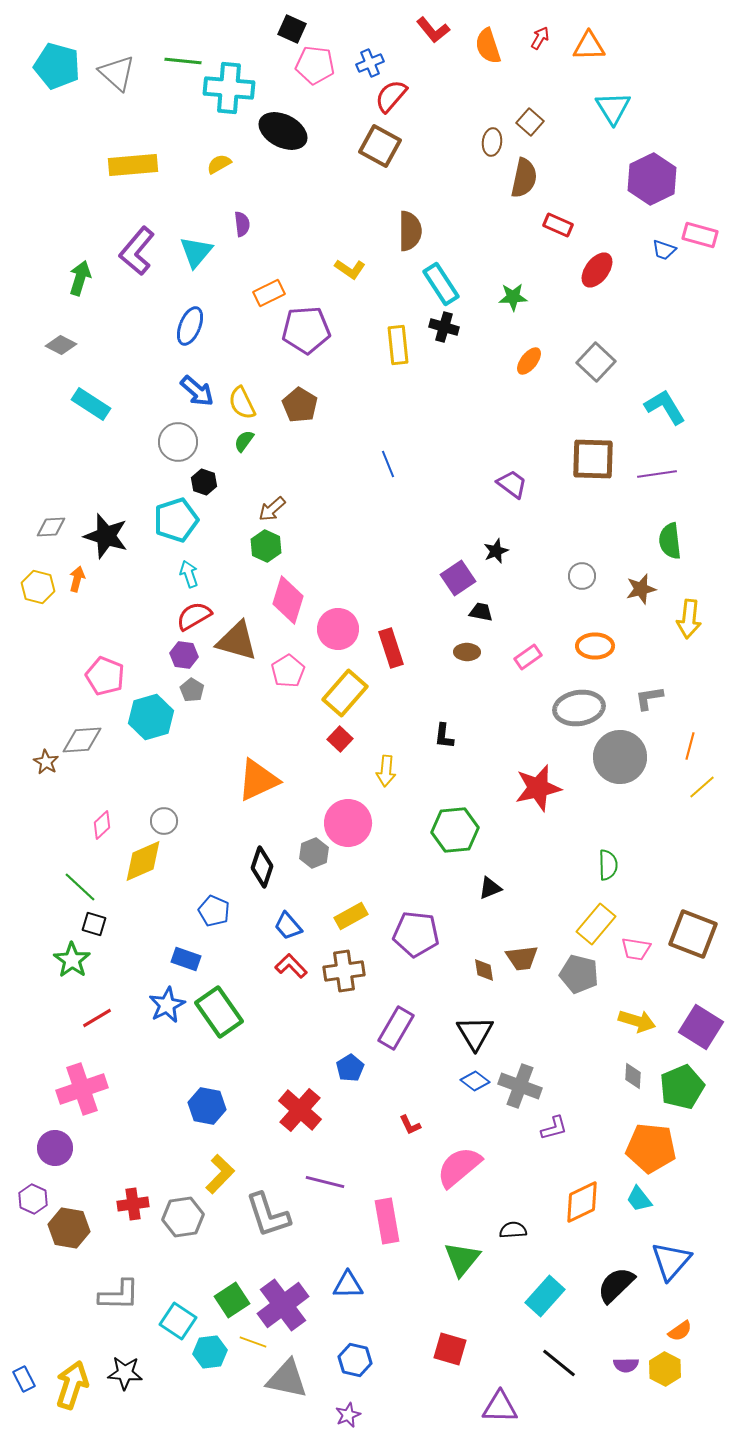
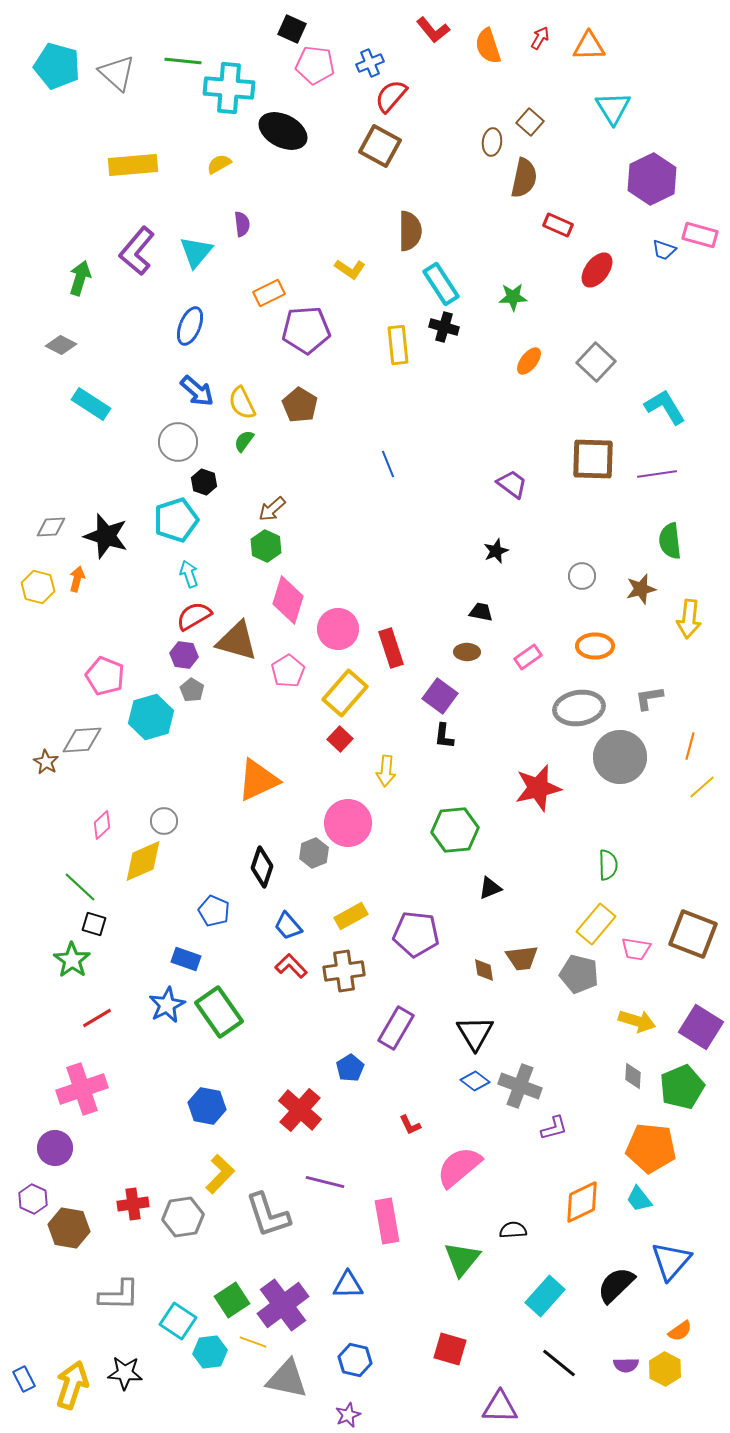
purple square at (458, 578): moved 18 px left, 118 px down; rotated 20 degrees counterclockwise
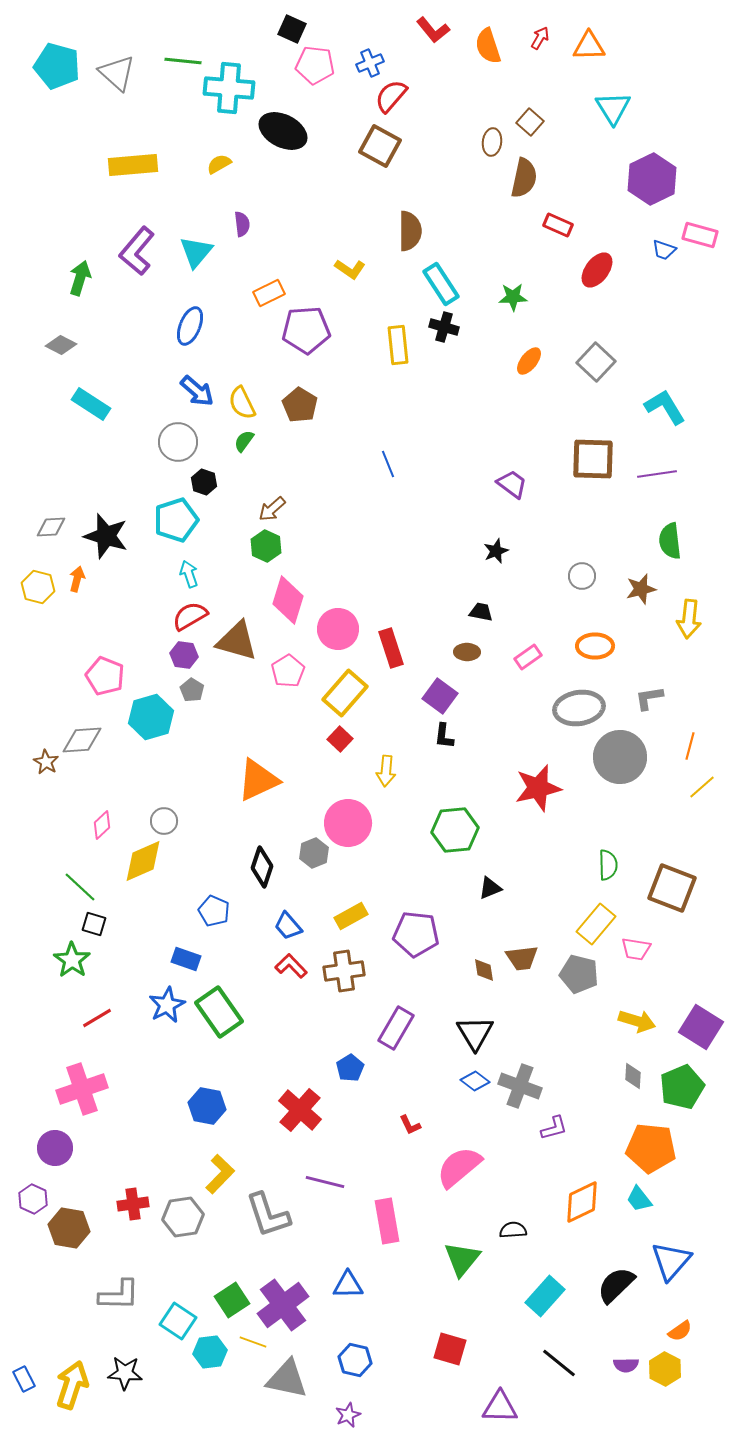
red semicircle at (194, 616): moved 4 px left
brown square at (693, 934): moved 21 px left, 46 px up
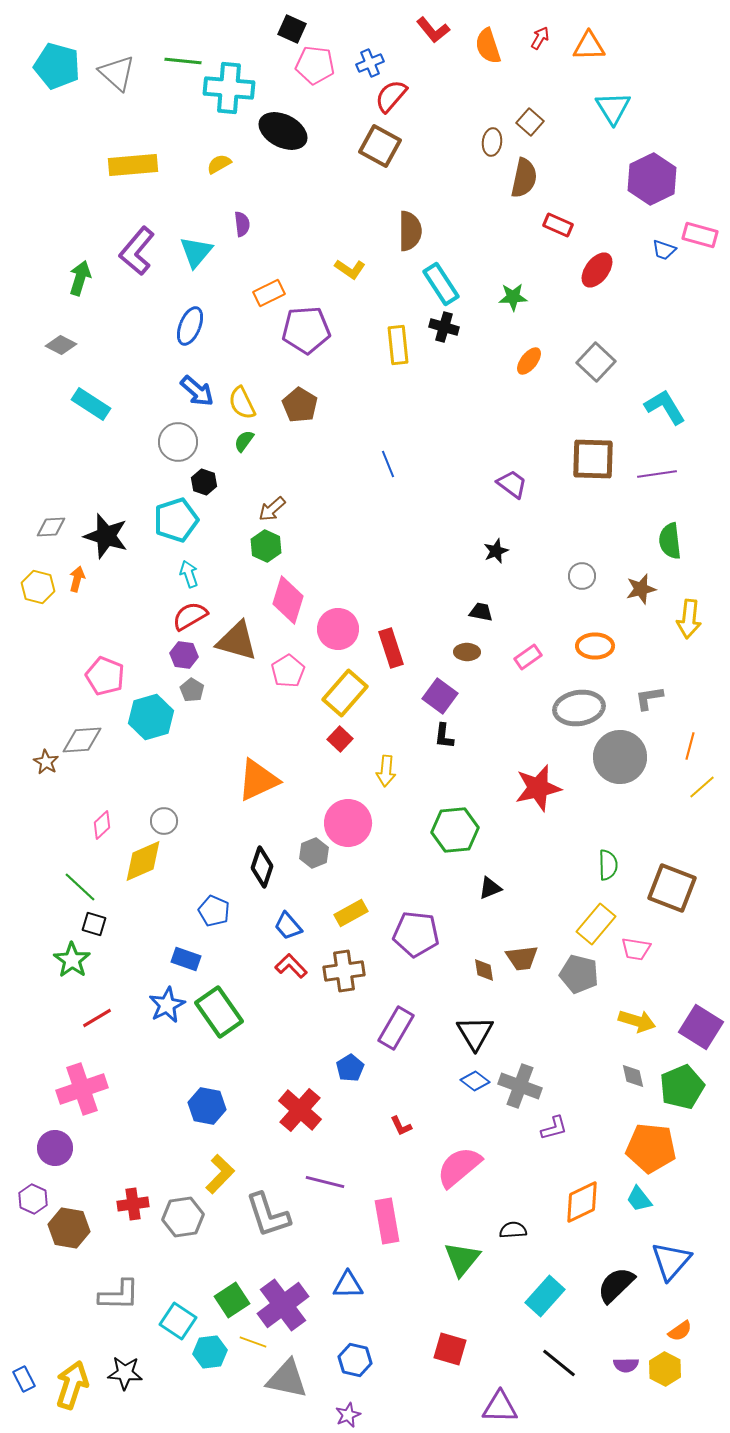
yellow rectangle at (351, 916): moved 3 px up
gray diamond at (633, 1076): rotated 16 degrees counterclockwise
red L-shape at (410, 1125): moved 9 px left, 1 px down
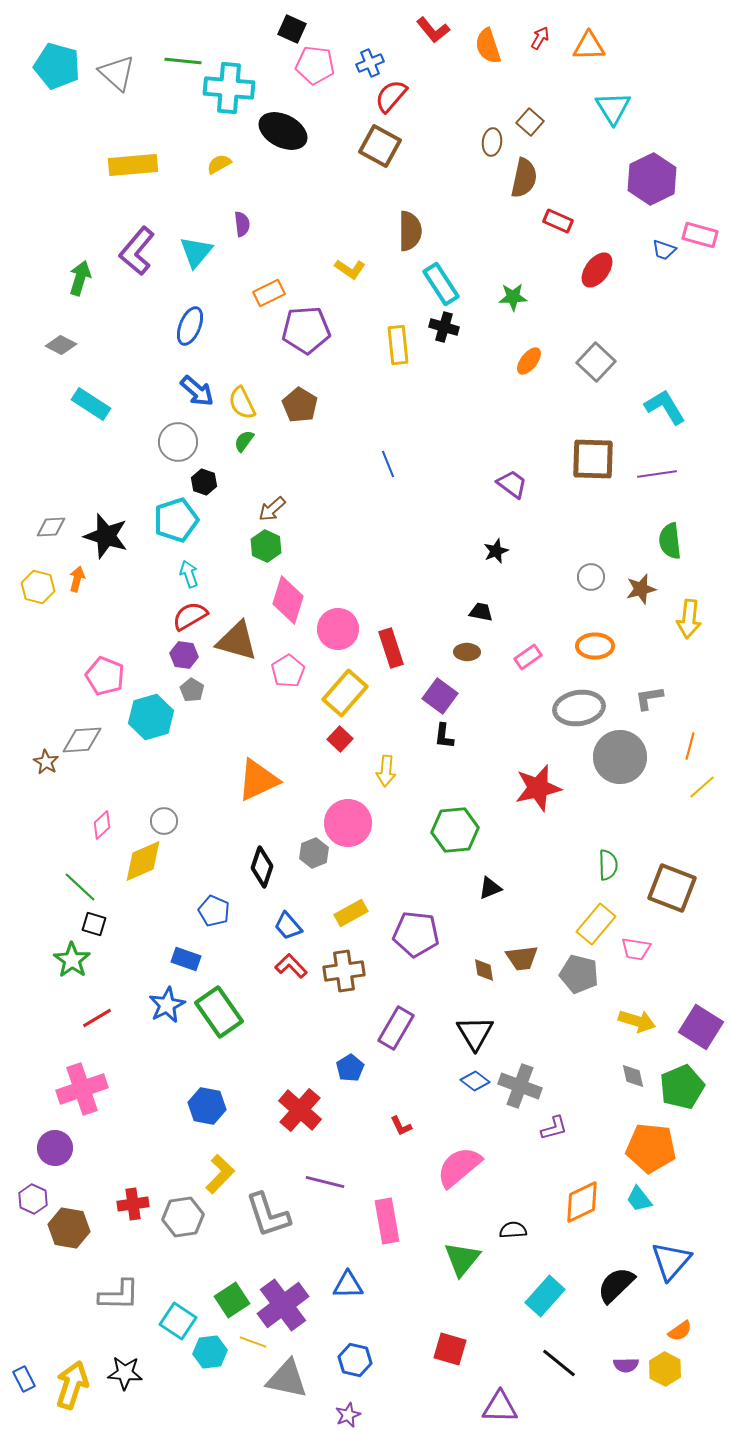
red rectangle at (558, 225): moved 4 px up
gray circle at (582, 576): moved 9 px right, 1 px down
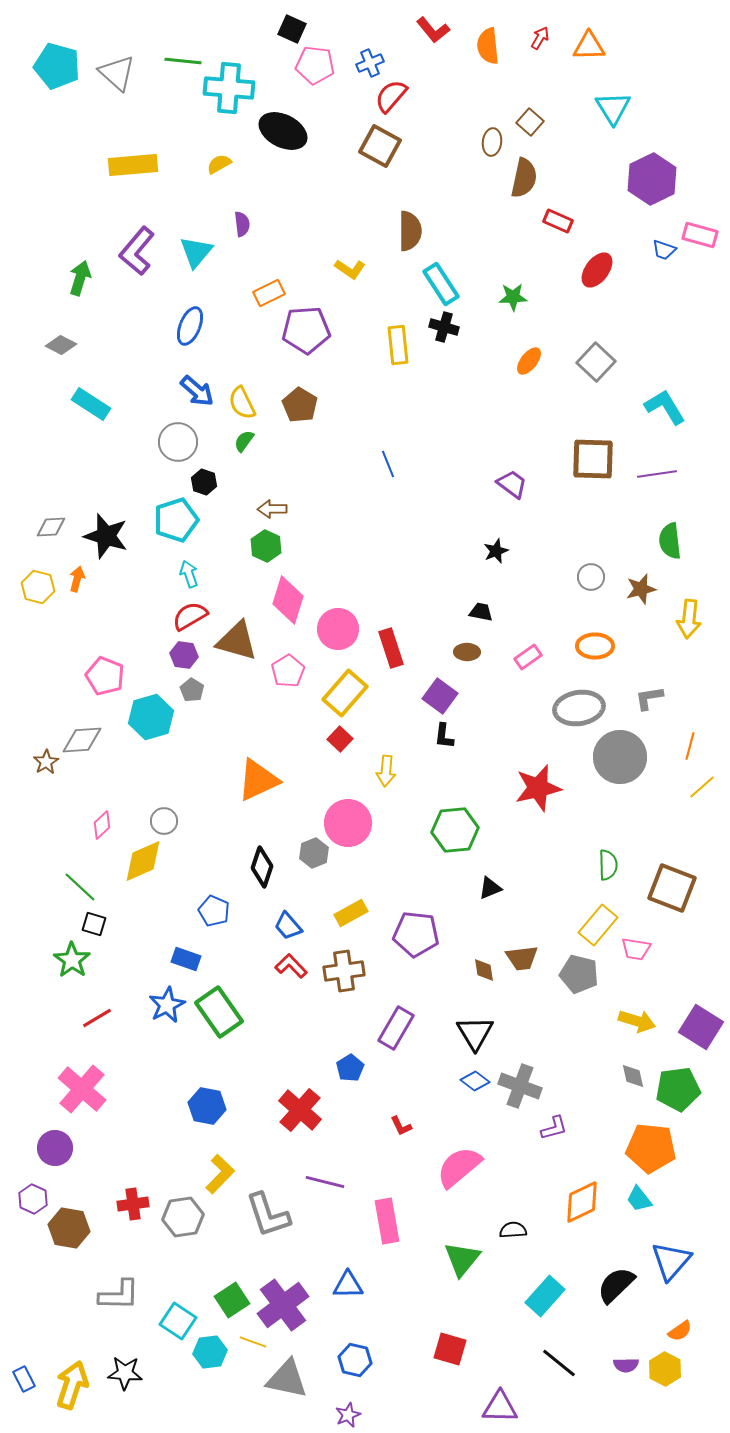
orange semicircle at (488, 46): rotated 12 degrees clockwise
brown arrow at (272, 509): rotated 40 degrees clockwise
brown star at (46, 762): rotated 10 degrees clockwise
yellow rectangle at (596, 924): moved 2 px right, 1 px down
green pentagon at (682, 1087): moved 4 px left, 2 px down; rotated 15 degrees clockwise
pink cross at (82, 1089): rotated 30 degrees counterclockwise
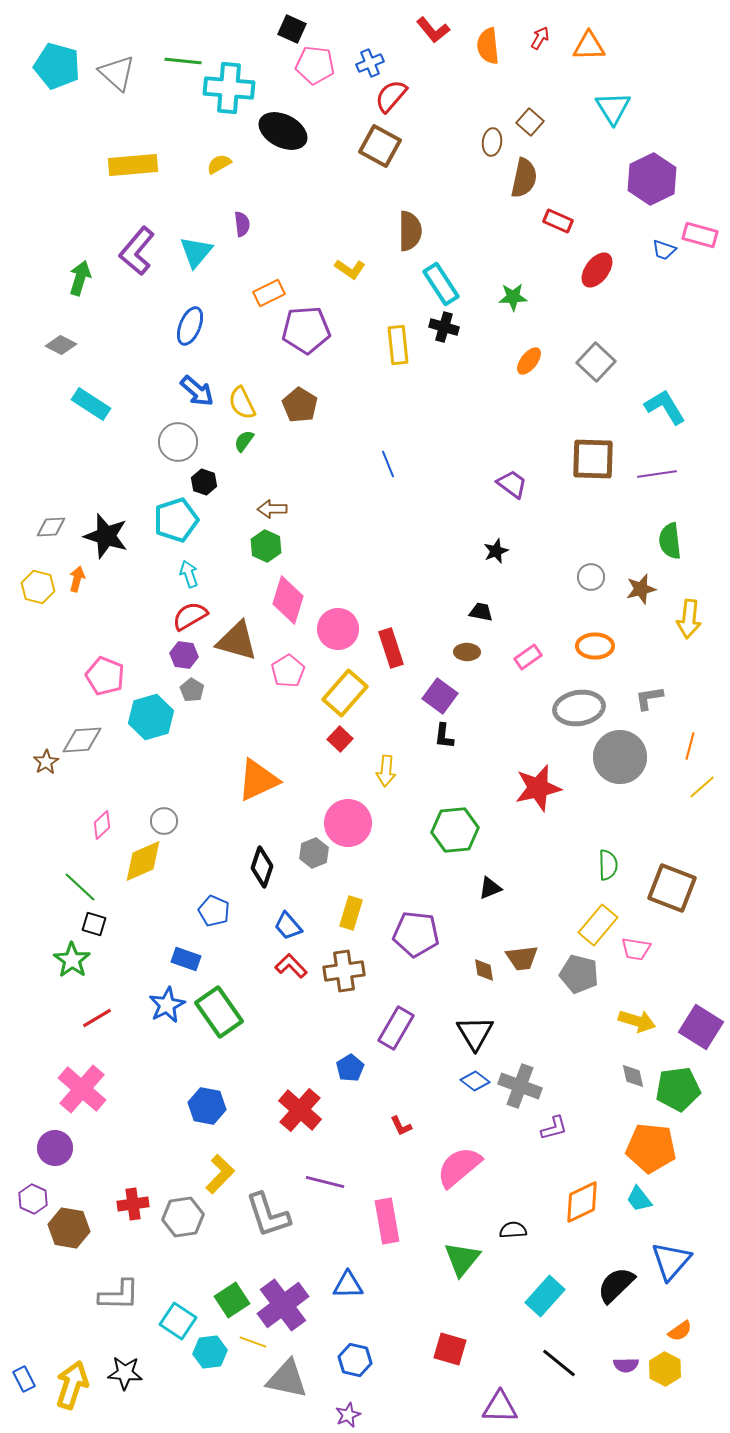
yellow rectangle at (351, 913): rotated 44 degrees counterclockwise
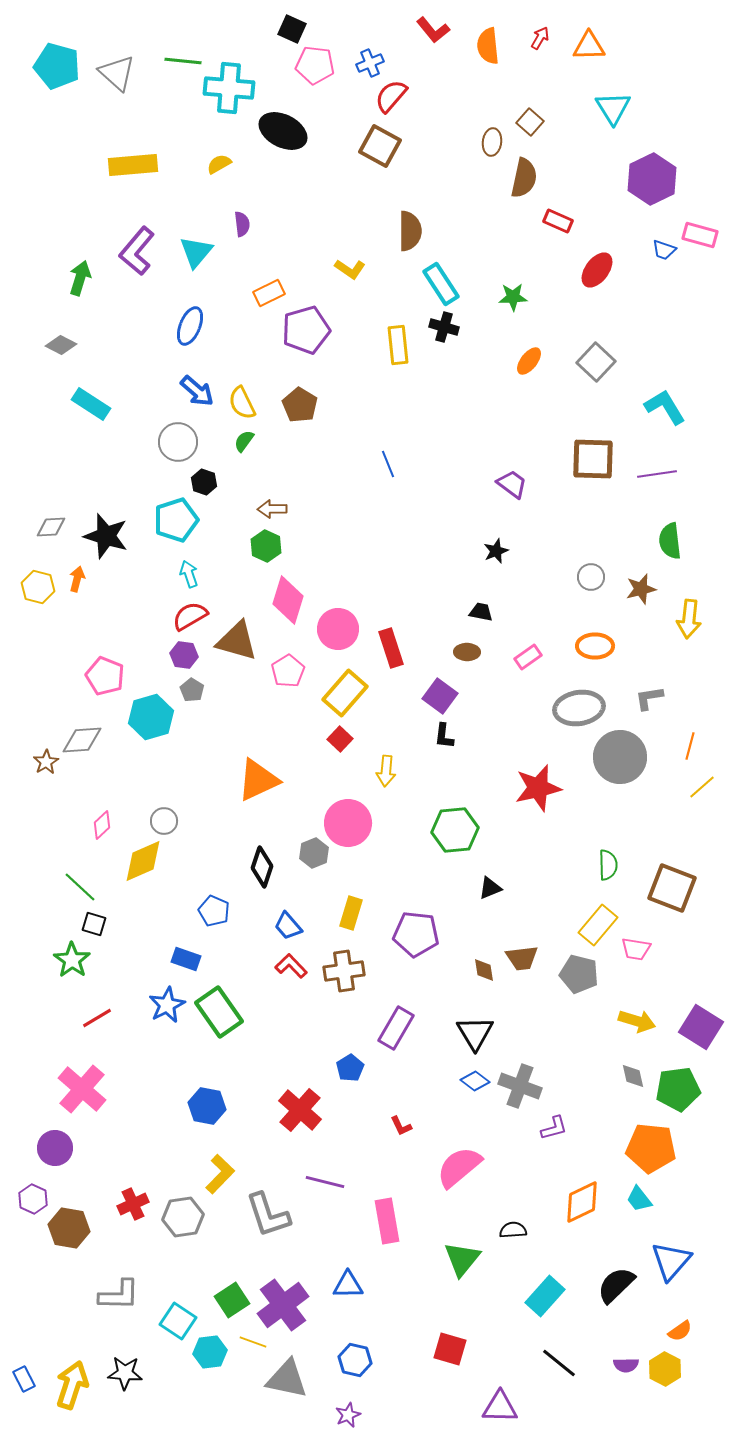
purple pentagon at (306, 330): rotated 12 degrees counterclockwise
red cross at (133, 1204): rotated 16 degrees counterclockwise
